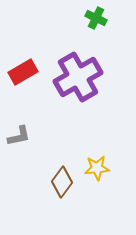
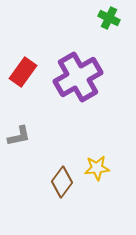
green cross: moved 13 px right
red rectangle: rotated 24 degrees counterclockwise
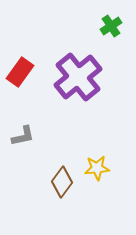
green cross: moved 2 px right, 8 px down; rotated 30 degrees clockwise
red rectangle: moved 3 px left
purple cross: rotated 9 degrees counterclockwise
gray L-shape: moved 4 px right
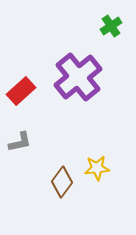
red rectangle: moved 1 px right, 19 px down; rotated 12 degrees clockwise
gray L-shape: moved 3 px left, 6 px down
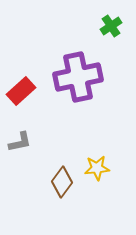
purple cross: rotated 27 degrees clockwise
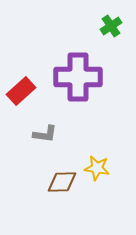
purple cross: rotated 12 degrees clockwise
gray L-shape: moved 25 px right, 8 px up; rotated 20 degrees clockwise
yellow star: rotated 15 degrees clockwise
brown diamond: rotated 52 degrees clockwise
